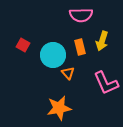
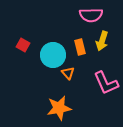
pink semicircle: moved 10 px right
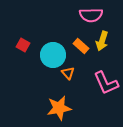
orange rectangle: moved 1 px right, 1 px up; rotated 35 degrees counterclockwise
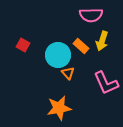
cyan circle: moved 5 px right
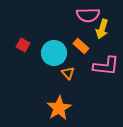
pink semicircle: moved 3 px left
yellow arrow: moved 12 px up
cyan circle: moved 4 px left, 2 px up
pink L-shape: moved 17 px up; rotated 60 degrees counterclockwise
orange star: rotated 20 degrees counterclockwise
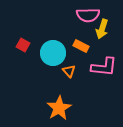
orange rectangle: rotated 14 degrees counterclockwise
cyan circle: moved 1 px left
pink L-shape: moved 2 px left, 1 px down
orange triangle: moved 1 px right, 2 px up
